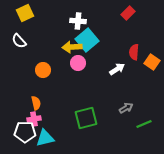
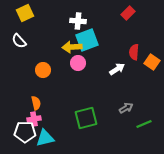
cyan square: rotated 20 degrees clockwise
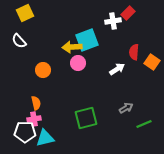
white cross: moved 35 px right; rotated 14 degrees counterclockwise
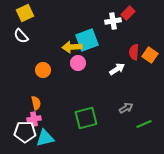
white semicircle: moved 2 px right, 5 px up
orange square: moved 2 px left, 7 px up
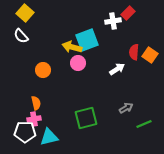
yellow square: rotated 24 degrees counterclockwise
yellow arrow: rotated 18 degrees clockwise
cyan triangle: moved 4 px right, 1 px up
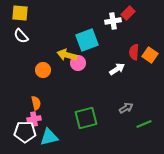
yellow square: moved 5 px left; rotated 36 degrees counterclockwise
yellow arrow: moved 5 px left, 8 px down
